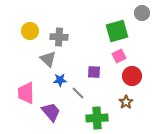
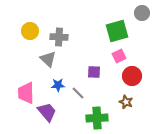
blue star: moved 2 px left, 5 px down
brown star: rotated 16 degrees counterclockwise
purple trapezoid: moved 4 px left
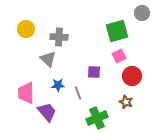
yellow circle: moved 4 px left, 2 px up
gray line: rotated 24 degrees clockwise
green cross: rotated 20 degrees counterclockwise
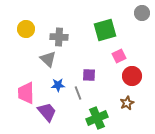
green square: moved 12 px left, 1 px up
purple square: moved 5 px left, 3 px down
brown star: moved 1 px right, 1 px down; rotated 24 degrees clockwise
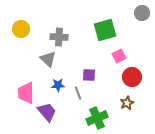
yellow circle: moved 5 px left
red circle: moved 1 px down
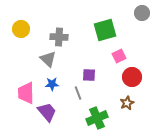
blue star: moved 6 px left, 1 px up
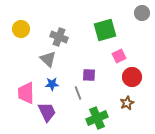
gray cross: rotated 18 degrees clockwise
purple trapezoid: rotated 15 degrees clockwise
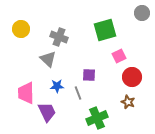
blue star: moved 5 px right, 2 px down
brown star: moved 1 px right, 1 px up; rotated 24 degrees counterclockwise
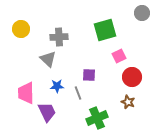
gray cross: rotated 24 degrees counterclockwise
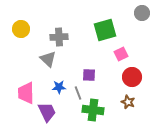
pink square: moved 2 px right, 2 px up
blue star: moved 2 px right, 1 px down
green cross: moved 4 px left, 8 px up; rotated 30 degrees clockwise
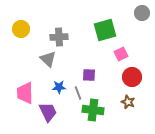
pink trapezoid: moved 1 px left
purple trapezoid: moved 1 px right
